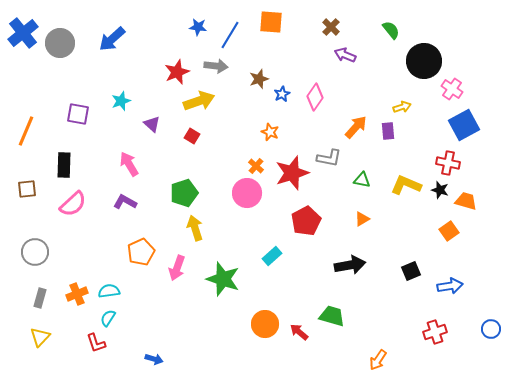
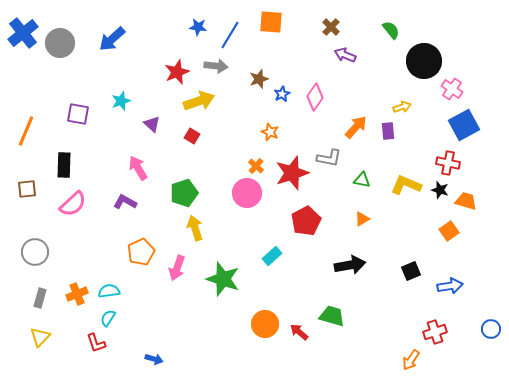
pink arrow at (129, 164): moved 9 px right, 4 px down
orange arrow at (378, 360): moved 33 px right
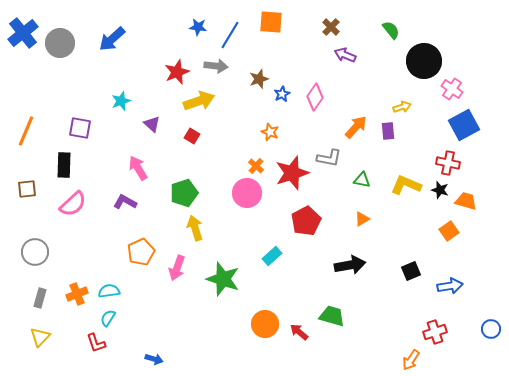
purple square at (78, 114): moved 2 px right, 14 px down
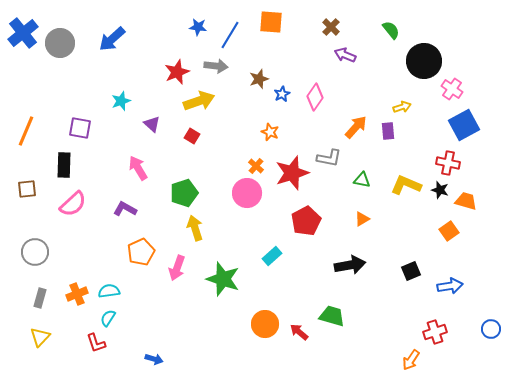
purple L-shape at (125, 202): moved 7 px down
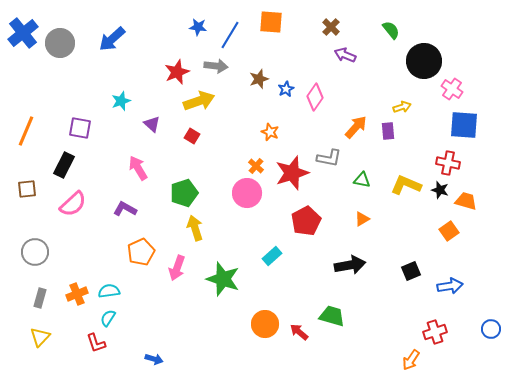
blue star at (282, 94): moved 4 px right, 5 px up
blue square at (464, 125): rotated 32 degrees clockwise
black rectangle at (64, 165): rotated 25 degrees clockwise
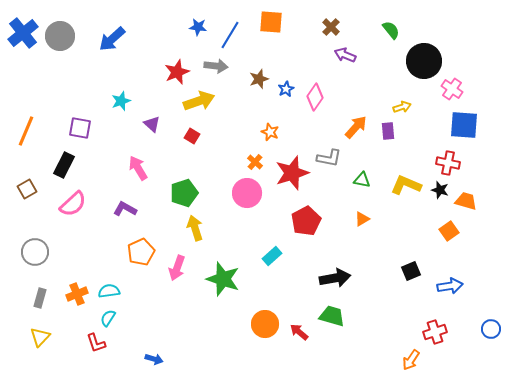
gray circle at (60, 43): moved 7 px up
orange cross at (256, 166): moved 1 px left, 4 px up
brown square at (27, 189): rotated 24 degrees counterclockwise
black arrow at (350, 265): moved 15 px left, 13 px down
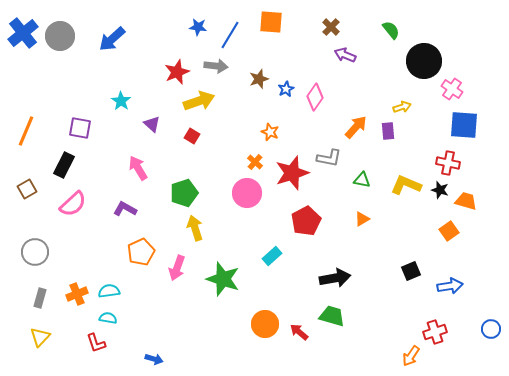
cyan star at (121, 101): rotated 18 degrees counterclockwise
cyan semicircle at (108, 318): rotated 66 degrees clockwise
orange arrow at (411, 360): moved 4 px up
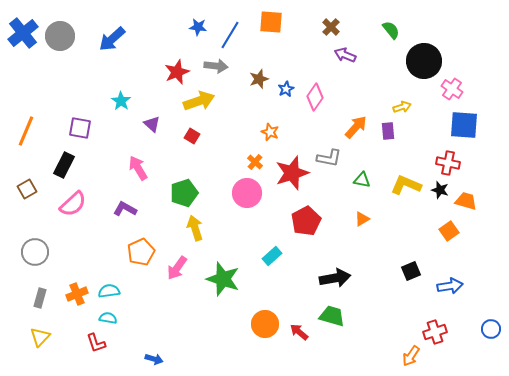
pink arrow at (177, 268): rotated 15 degrees clockwise
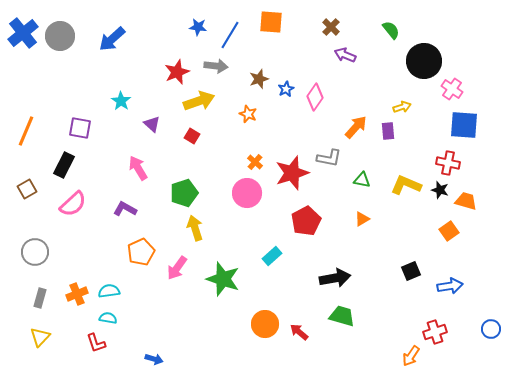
orange star at (270, 132): moved 22 px left, 18 px up
green trapezoid at (332, 316): moved 10 px right
